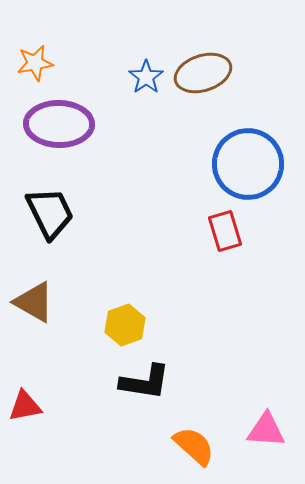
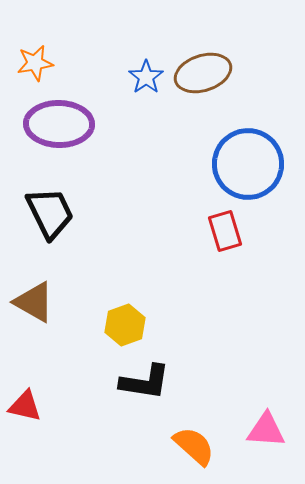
red triangle: rotated 24 degrees clockwise
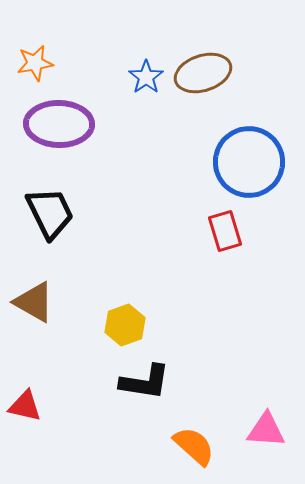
blue circle: moved 1 px right, 2 px up
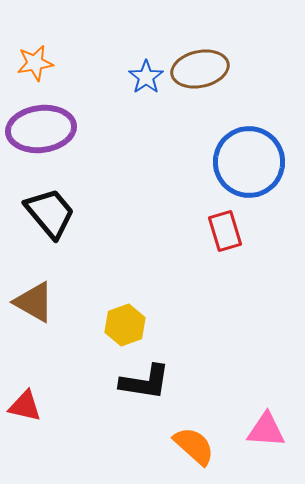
brown ellipse: moved 3 px left, 4 px up; rotated 6 degrees clockwise
purple ellipse: moved 18 px left, 5 px down; rotated 8 degrees counterclockwise
black trapezoid: rotated 14 degrees counterclockwise
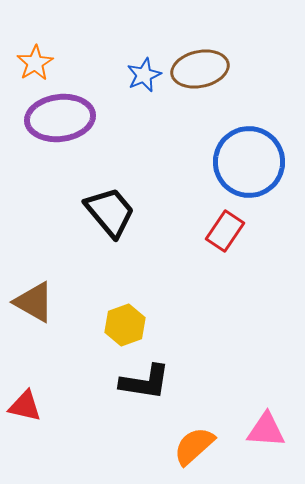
orange star: rotated 21 degrees counterclockwise
blue star: moved 2 px left, 2 px up; rotated 12 degrees clockwise
purple ellipse: moved 19 px right, 11 px up
black trapezoid: moved 60 px right, 1 px up
red rectangle: rotated 51 degrees clockwise
orange semicircle: rotated 84 degrees counterclockwise
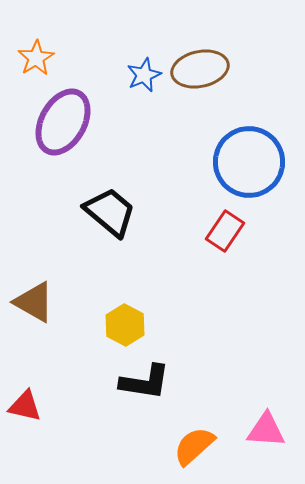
orange star: moved 1 px right, 5 px up
purple ellipse: moved 3 px right, 4 px down; rotated 54 degrees counterclockwise
black trapezoid: rotated 10 degrees counterclockwise
yellow hexagon: rotated 12 degrees counterclockwise
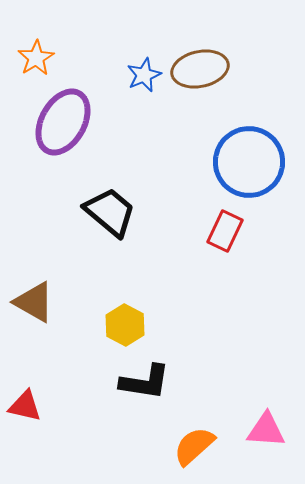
red rectangle: rotated 9 degrees counterclockwise
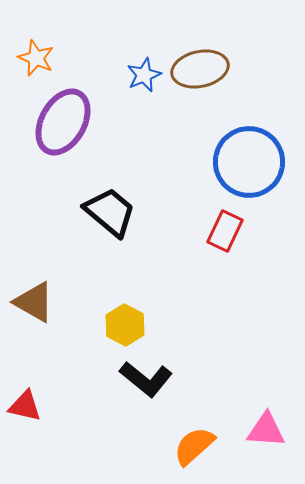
orange star: rotated 18 degrees counterclockwise
black L-shape: moved 1 px right, 3 px up; rotated 30 degrees clockwise
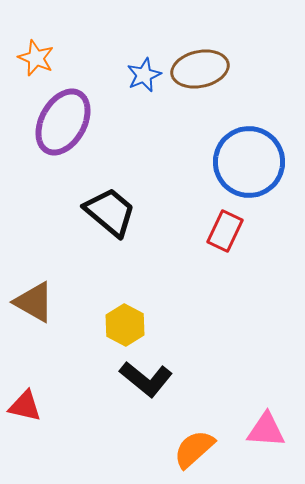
orange semicircle: moved 3 px down
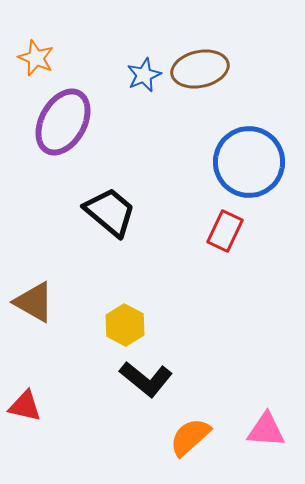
orange semicircle: moved 4 px left, 12 px up
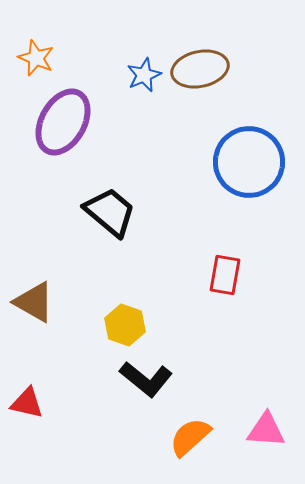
red rectangle: moved 44 px down; rotated 15 degrees counterclockwise
yellow hexagon: rotated 9 degrees counterclockwise
red triangle: moved 2 px right, 3 px up
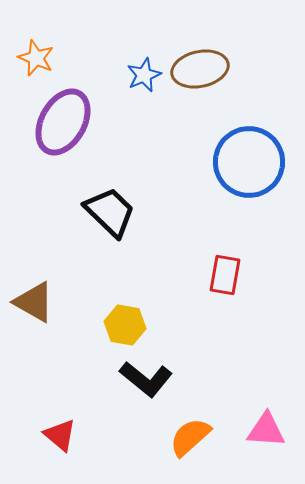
black trapezoid: rotated 4 degrees clockwise
yellow hexagon: rotated 9 degrees counterclockwise
red triangle: moved 33 px right, 32 px down; rotated 27 degrees clockwise
